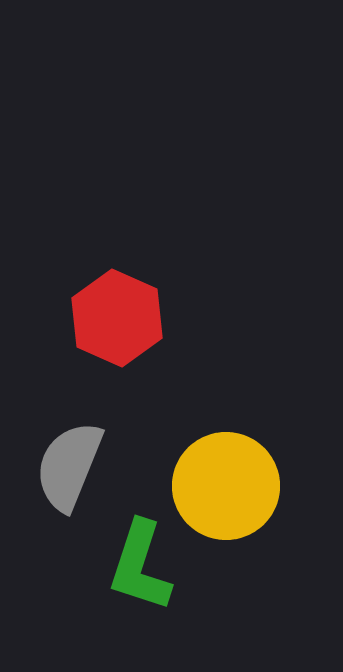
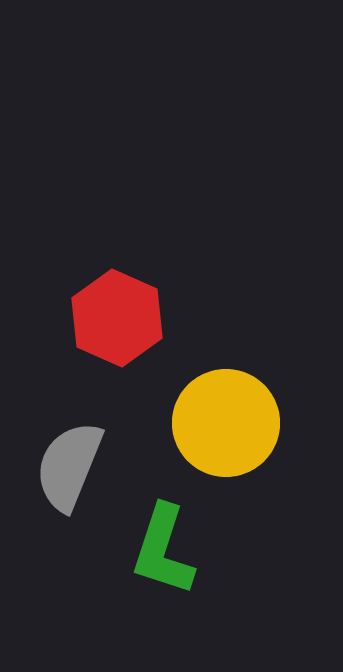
yellow circle: moved 63 px up
green L-shape: moved 23 px right, 16 px up
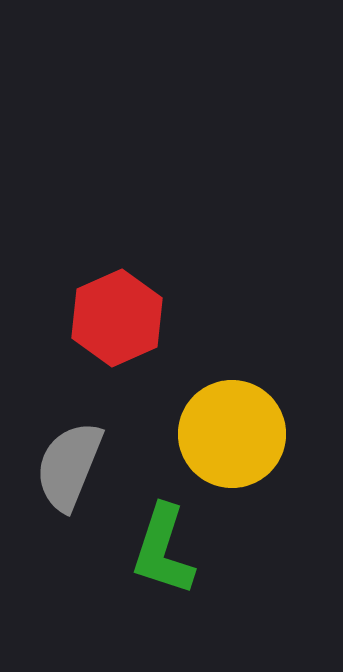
red hexagon: rotated 12 degrees clockwise
yellow circle: moved 6 px right, 11 px down
